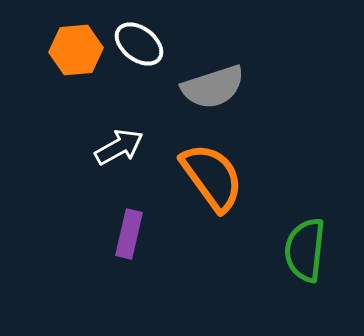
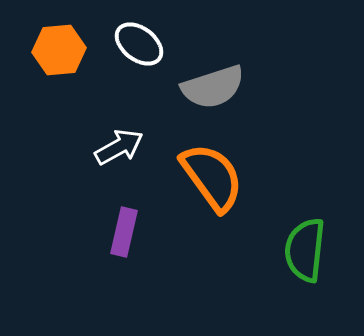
orange hexagon: moved 17 px left
purple rectangle: moved 5 px left, 2 px up
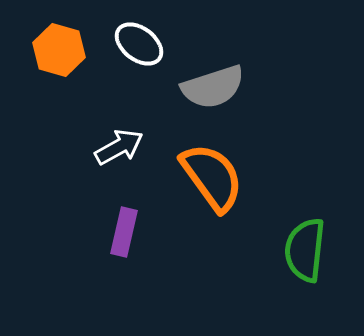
orange hexagon: rotated 21 degrees clockwise
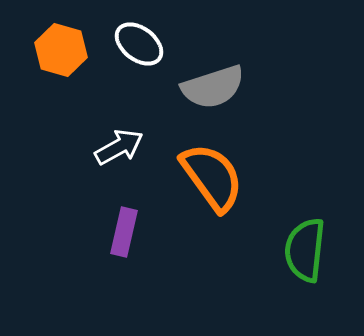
orange hexagon: moved 2 px right
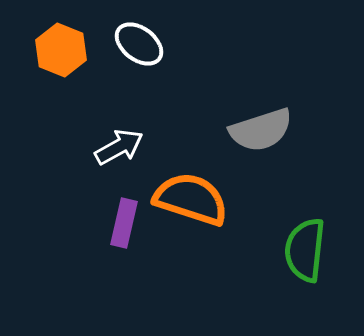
orange hexagon: rotated 6 degrees clockwise
gray semicircle: moved 48 px right, 43 px down
orange semicircle: moved 21 px left, 22 px down; rotated 36 degrees counterclockwise
purple rectangle: moved 9 px up
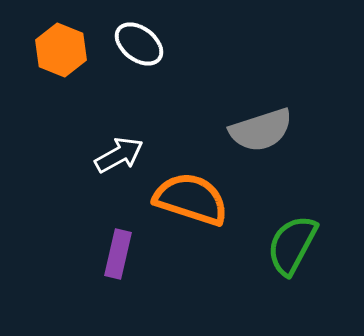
white arrow: moved 8 px down
purple rectangle: moved 6 px left, 31 px down
green semicircle: moved 13 px left, 5 px up; rotated 22 degrees clockwise
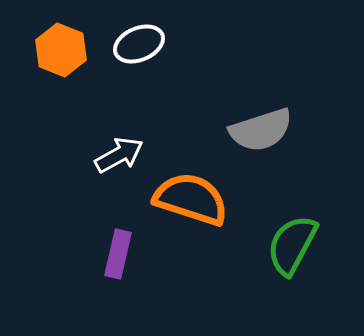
white ellipse: rotated 60 degrees counterclockwise
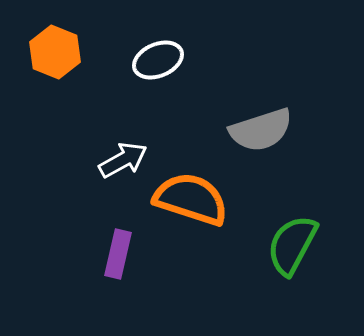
white ellipse: moved 19 px right, 16 px down
orange hexagon: moved 6 px left, 2 px down
white arrow: moved 4 px right, 5 px down
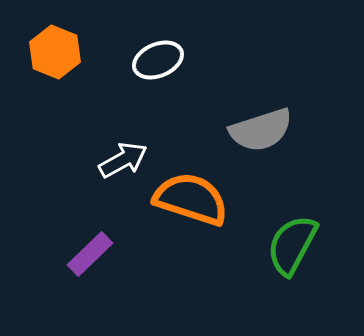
purple rectangle: moved 28 px left; rotated 33 degrees clockwise
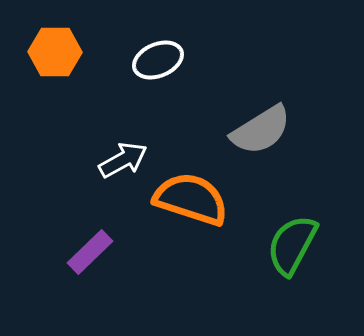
orange hexagon: rotated 21 degrees counterclockwise
gray semicircle: rotated 14 degrees counterclockwise
purple rectangle: moved 2 px up
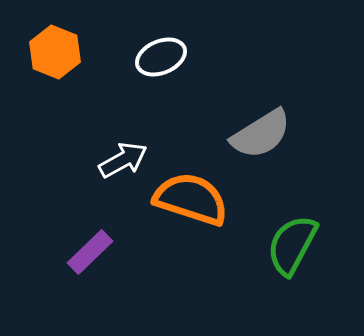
orange hexagon: rotated 21 degrees clockwise
white ellipse: moved 3 px right, 3 px up
gray semicircle: moved 4 px down
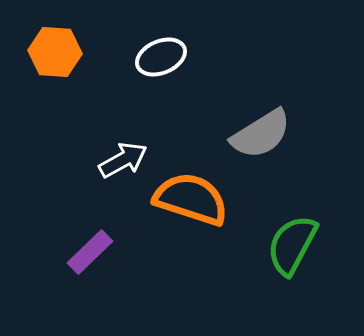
orange hexagon: rotated 18 degrees counterclockwise
